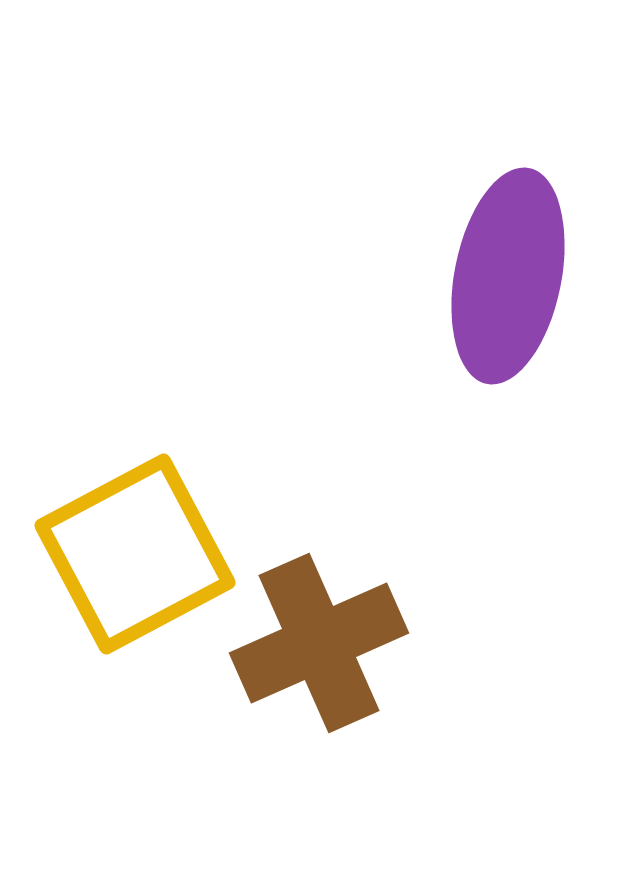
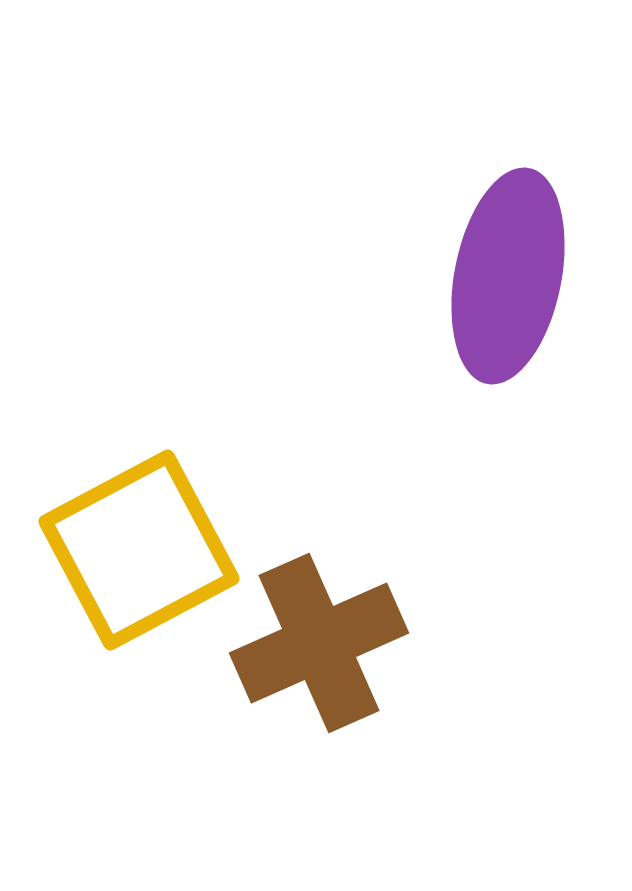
yellow square: moved 4 px right, 4 px up
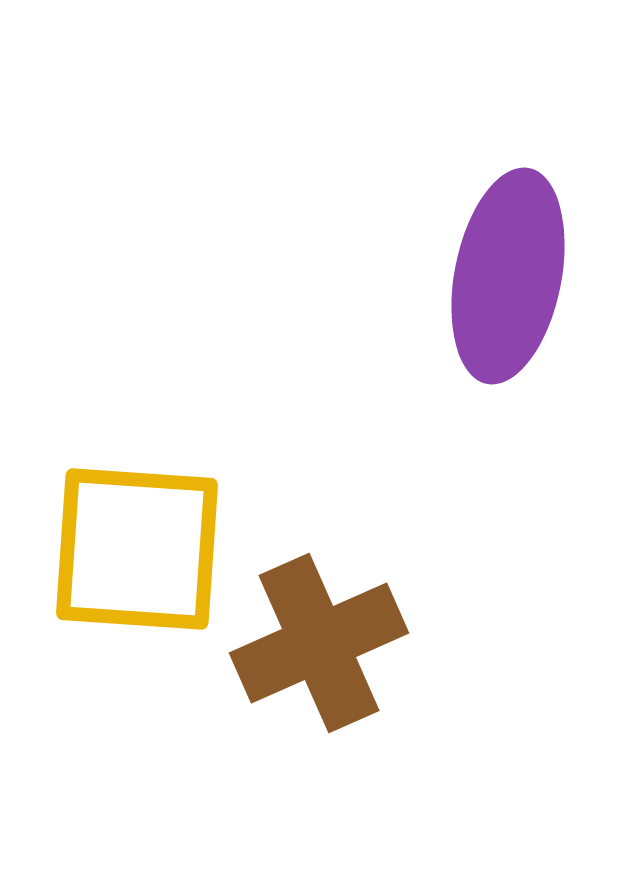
yellow square: moved 2 px left, 1 px up; rotated 32 degrees clockwise
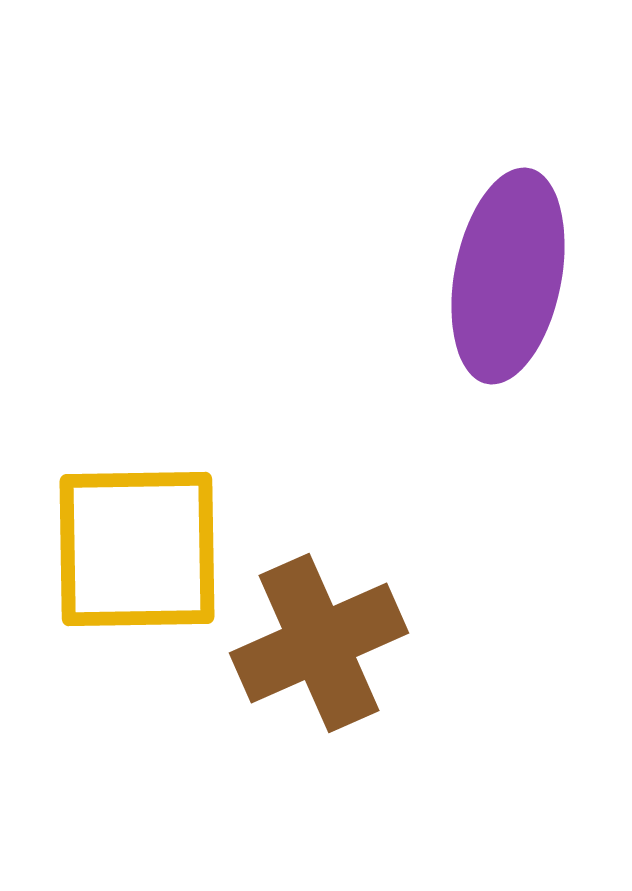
yellow square: rotated 5 degrees counterclockwise
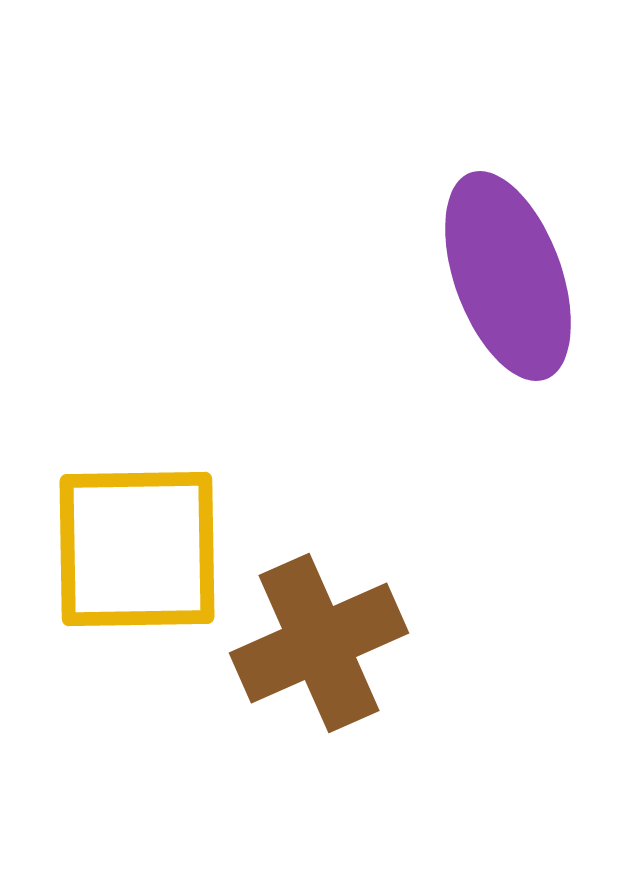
purple ellipse: rotated 31 degrees counterclockwise
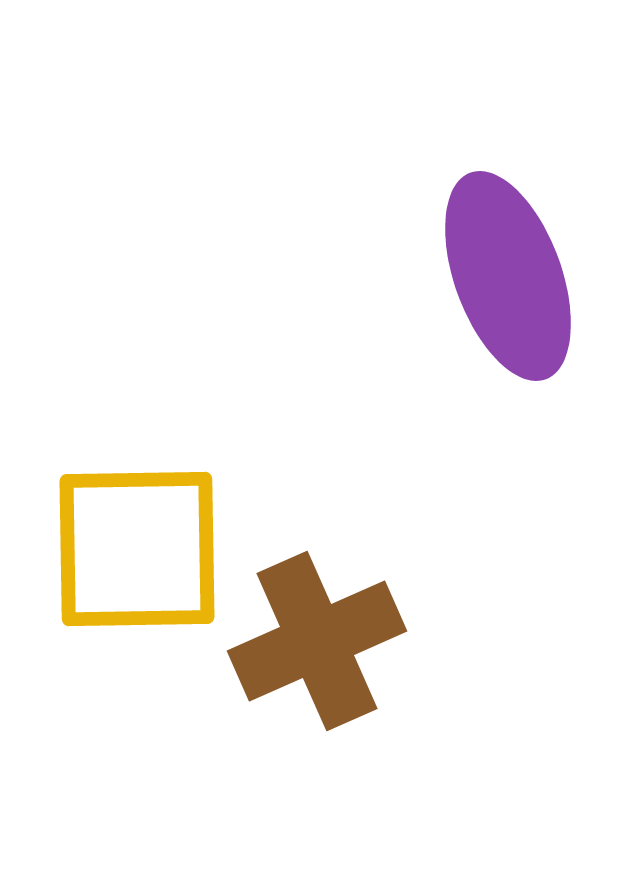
brown cross: moved 2 px left, 2 px up
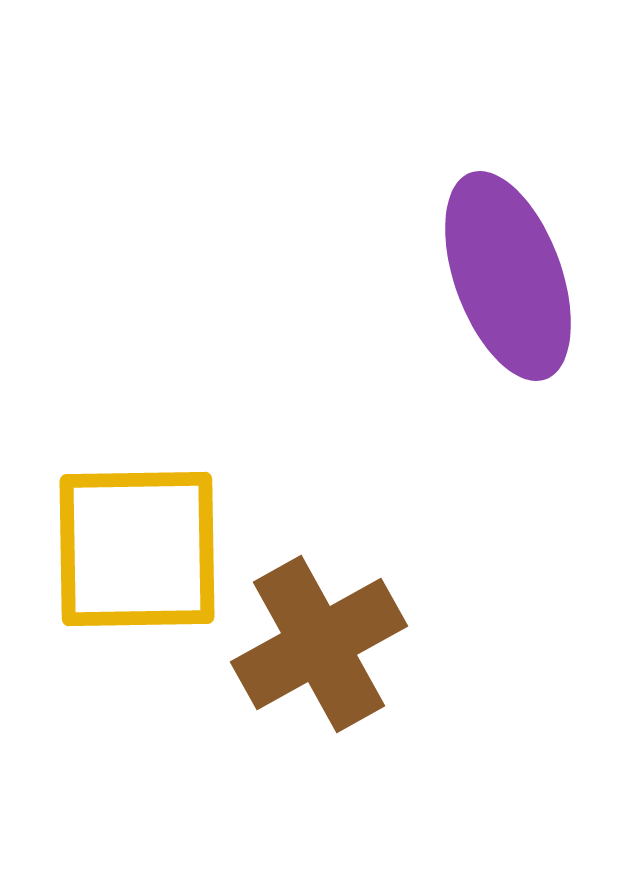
brown cross: moved 2 px right, 3 px down; rotated 5 degrees counterclockwise
